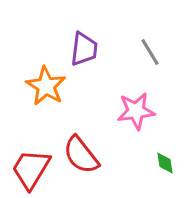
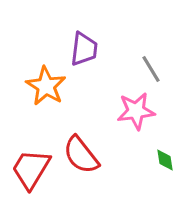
gray line: moved 1 px right, 17 px down
green diamond: moved 3 px up
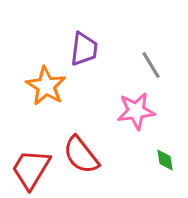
gray line: moved 4 px up
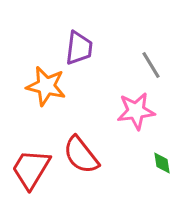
purple trapezoid: moved 5 px left, 1 px up
orange star: rotated 18 degrees counterclockwise
green diamond: moved 3 px left, 3 px down
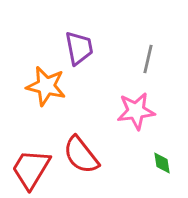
purple trapezoid: rotated 18 degrees counterclockwise
gray line: moved 3 px left, 6 px up; rotated 44 degrees clockwise
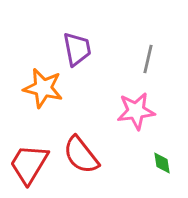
purple trapezoid: moved 2 px left, 1 px down
orange star: moved 3 px left, 2 px down
red trapezoid: moved 2 px left, 5 px up
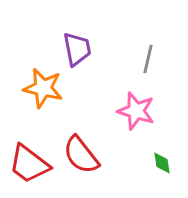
pink star: rotated 24 degrees clockwise
red trapezoid: rotated 84 degrees counterclockwise
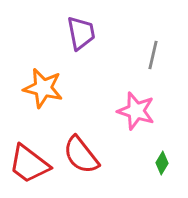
purple trapezoid: moved 4 px right, 16 px up
gray line: moved 5 px right, 4 px up
green diamond: rotated 40 degrees clockwise
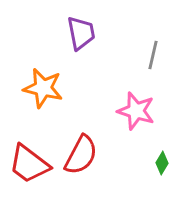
red semicircle: rotated 114 degrees counterclockwise
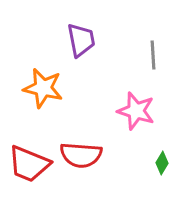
purple trapezoid: moved 7 px down
gray line: rotated 16 degrees counterclockwise
red semicircle: rotated 66 degrees clockwise
red trapezoid: rotated 15 degrees counterclockwise
